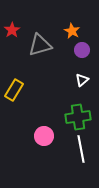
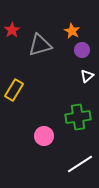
white triangle: moved 5 px right, 4 px up
white line: moved 1 px left, 15 px down; rotated 68 degrees clockwise
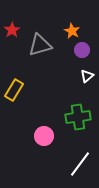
white line: rotated 20 degrees counterclockwise
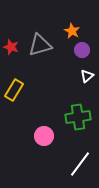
red star: moved 1 px left, 17 px down; rotated 21 degrees counterclockwise
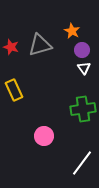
white triangle: moved 3 px left, 8 px up; rotated 24 degrees counterclockwise
yellow rectangle: rotated 55 degrees counterclockwise
green cross: moved 5 px right, 8 px up
white line: moved 2 px right, 1 px up
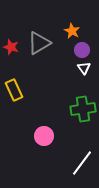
gray triangle: moved 1 px left, 2 px up; rotated 15 degrees counterclockwise
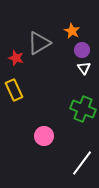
red star: moved 5 px right, 11 px down
green cross: rotated 30 degrees clockwise
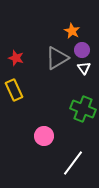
gray triangle: moved 18 px right, 15 px down
white line: moved 9 px left
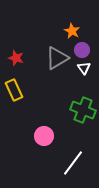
green cross: moved 1 px down
